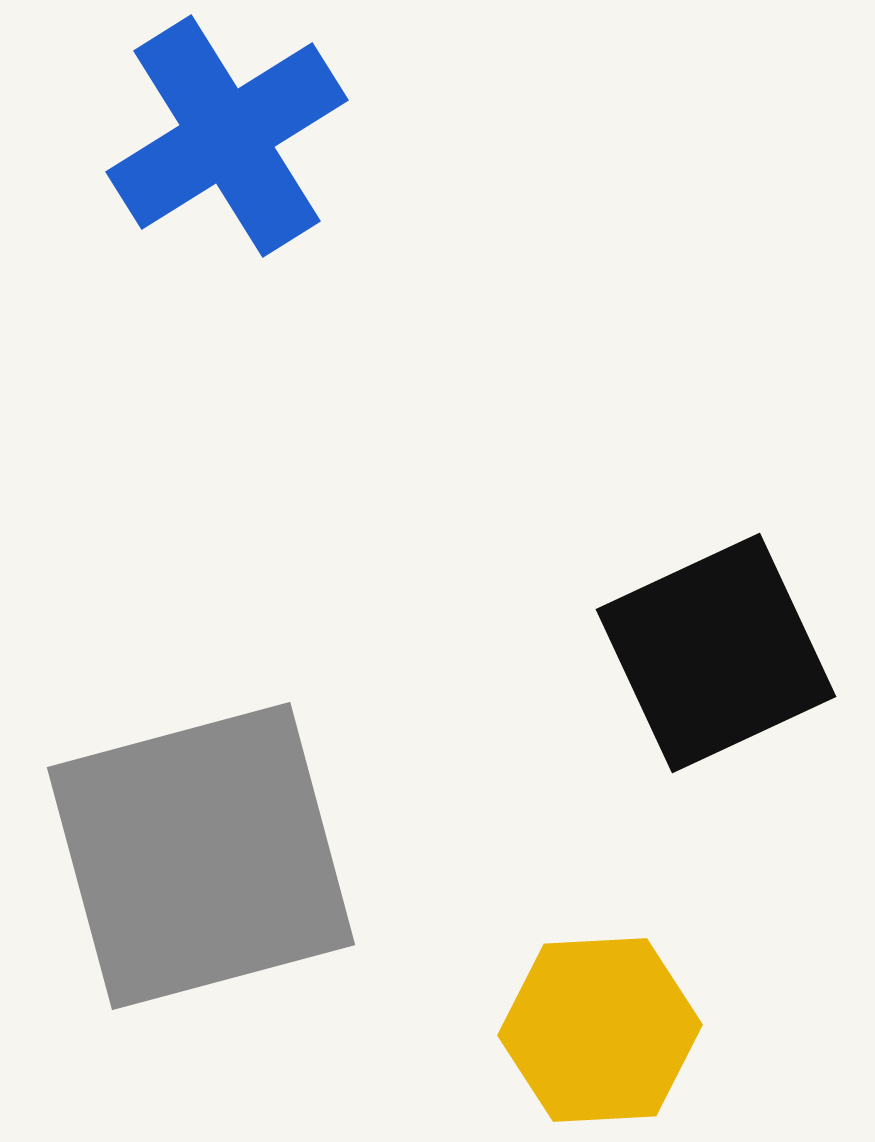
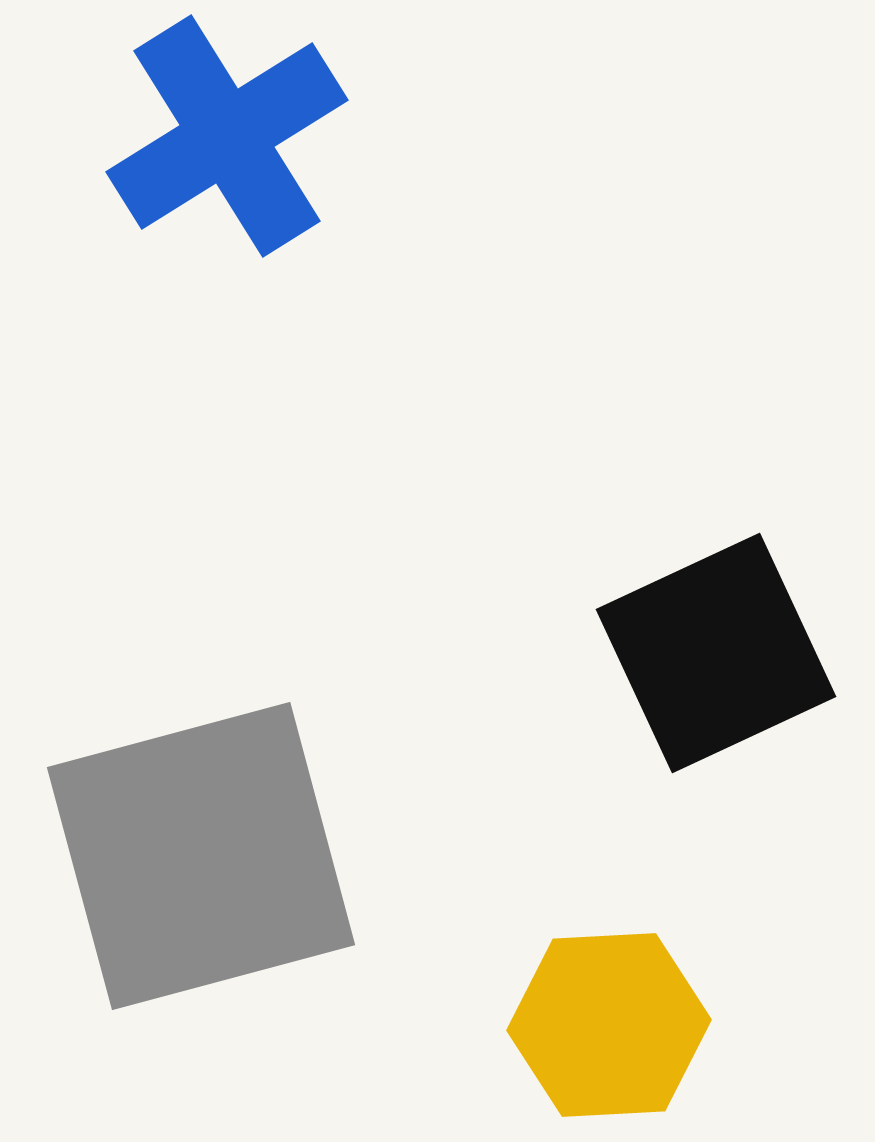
yellow hexagon: moved 9 px right, 5 px up
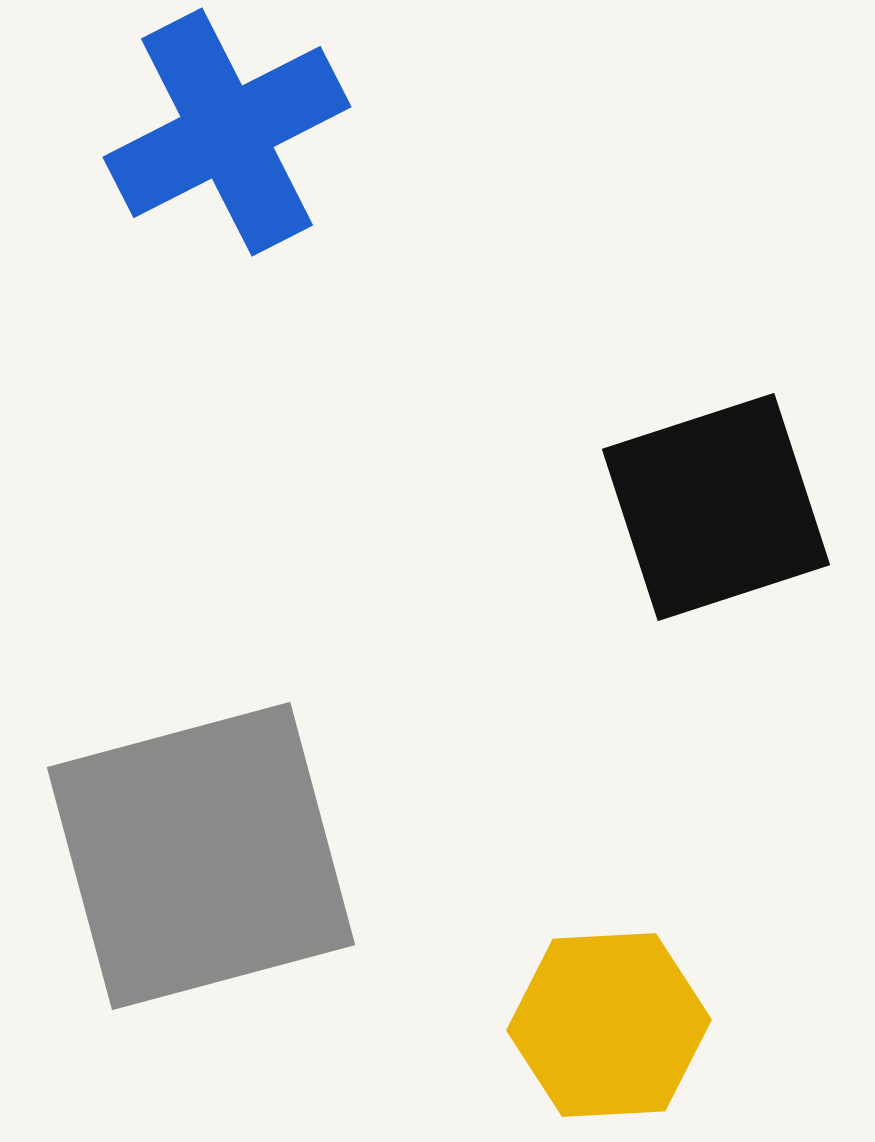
blue cross: moved 4 px up; rotated 5 degrees clockwise
black square: moved 146 px up; rotated 7 degrees clockwise
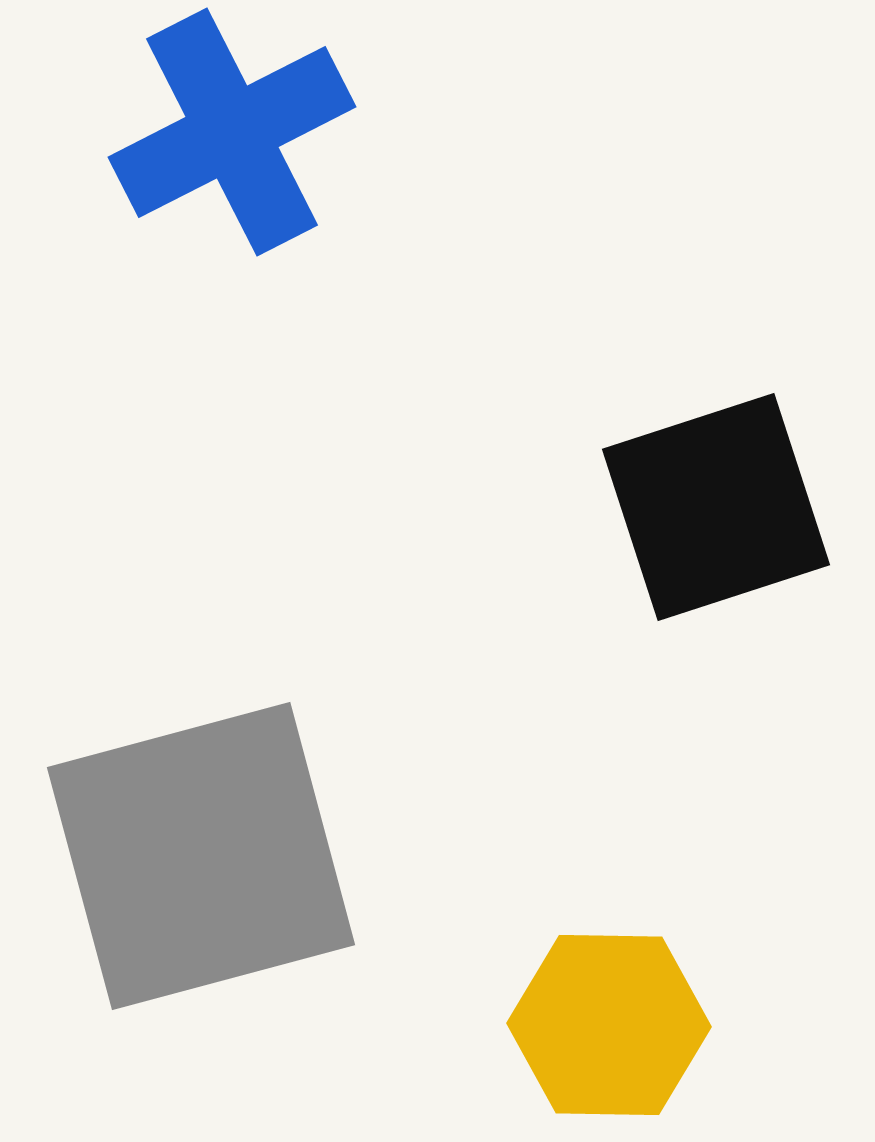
blue cross: moved 5 px right
yellow hexagon: rotated 4 degrees clockwise
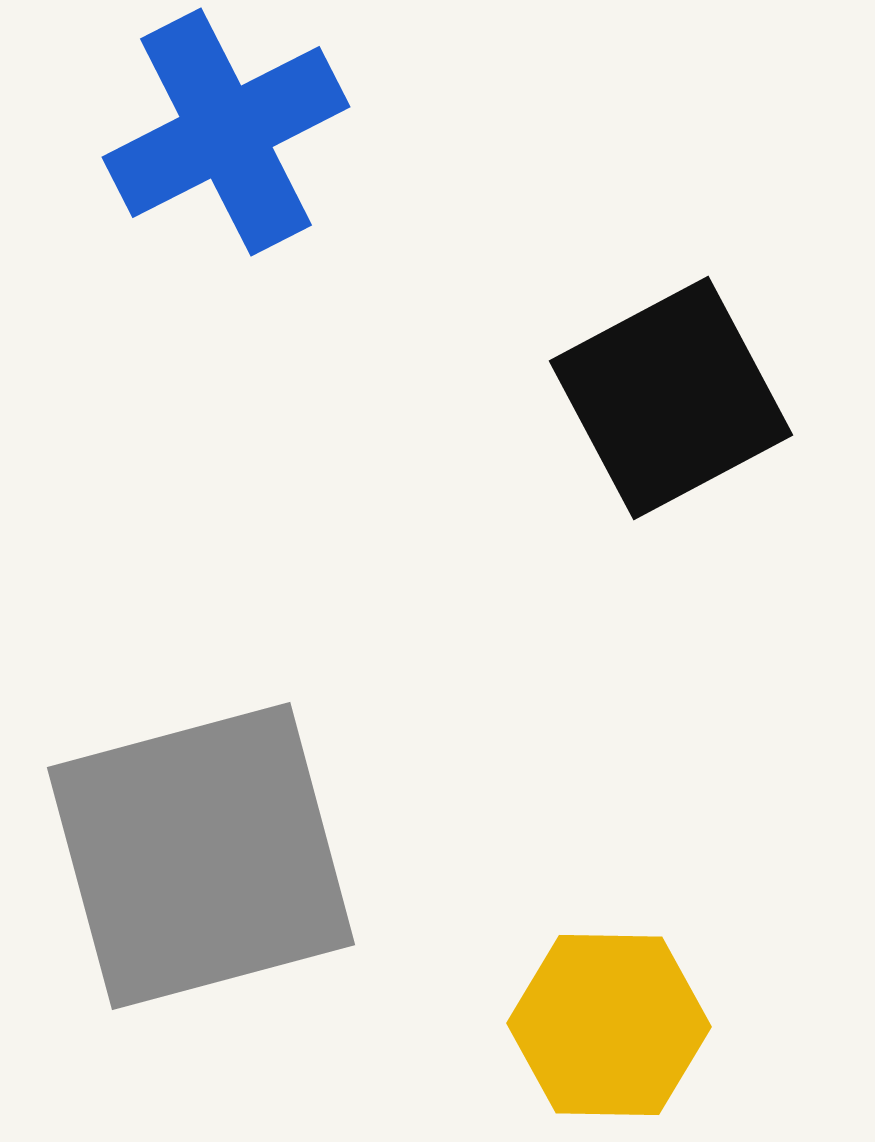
blue cross: moved 6 px left
black square: moved 45 px left, 109 px up; rotated 10 degrees counterclockwise
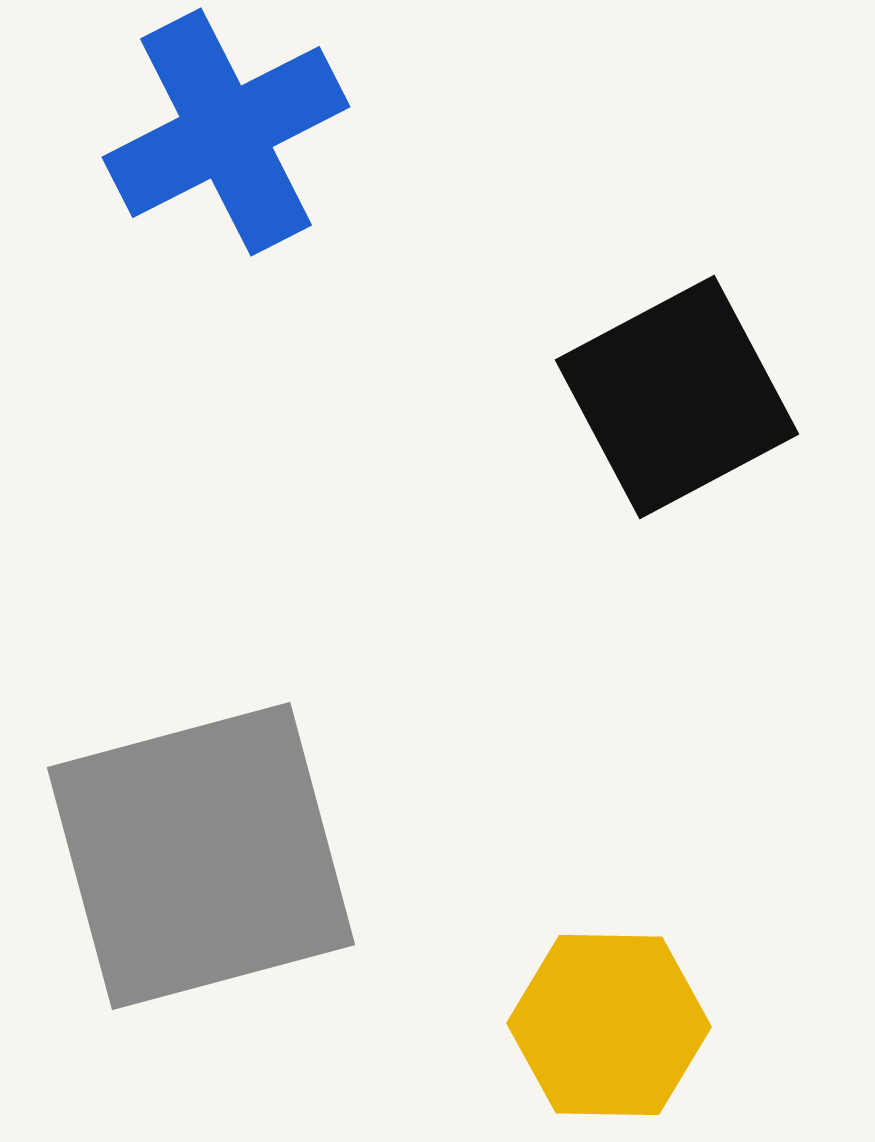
black square: moved 6 px right, 1 px up
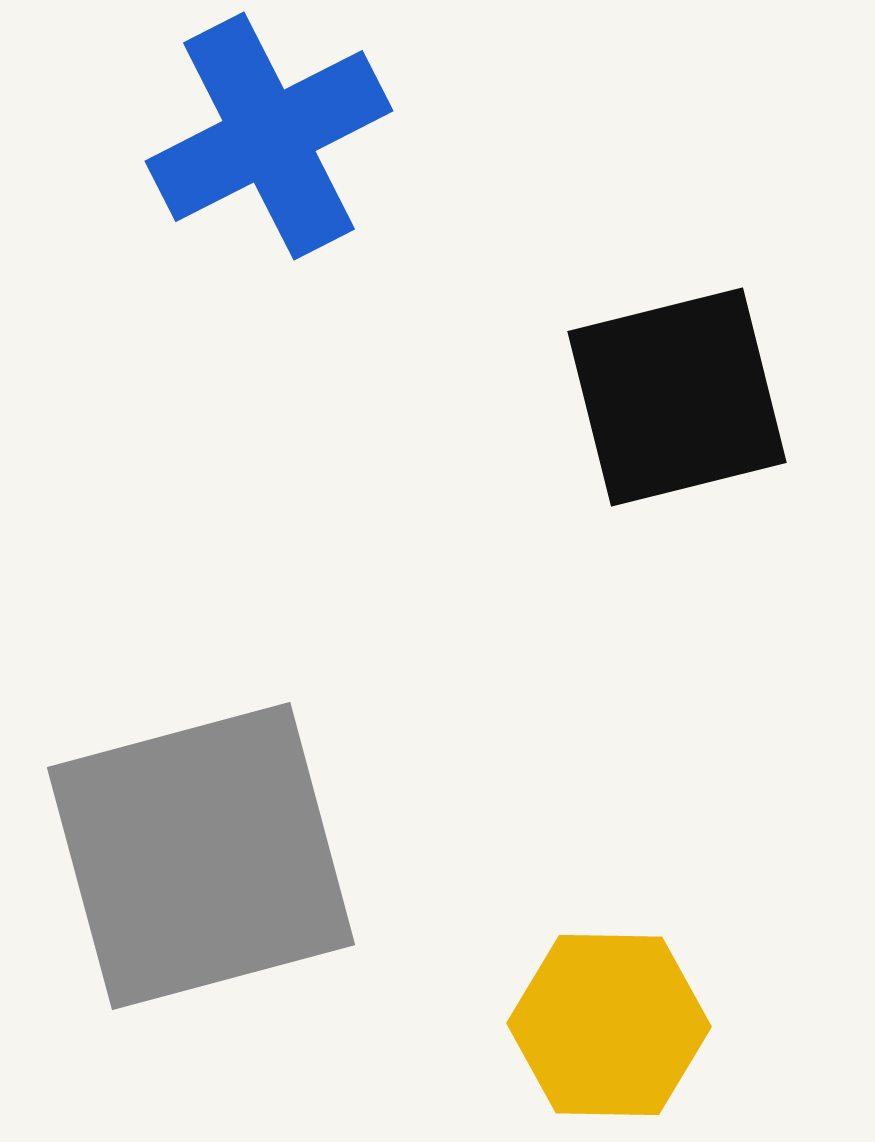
blue cross: moved 43 px right, 4 px down
black square: rotated 14 degrees clockwise
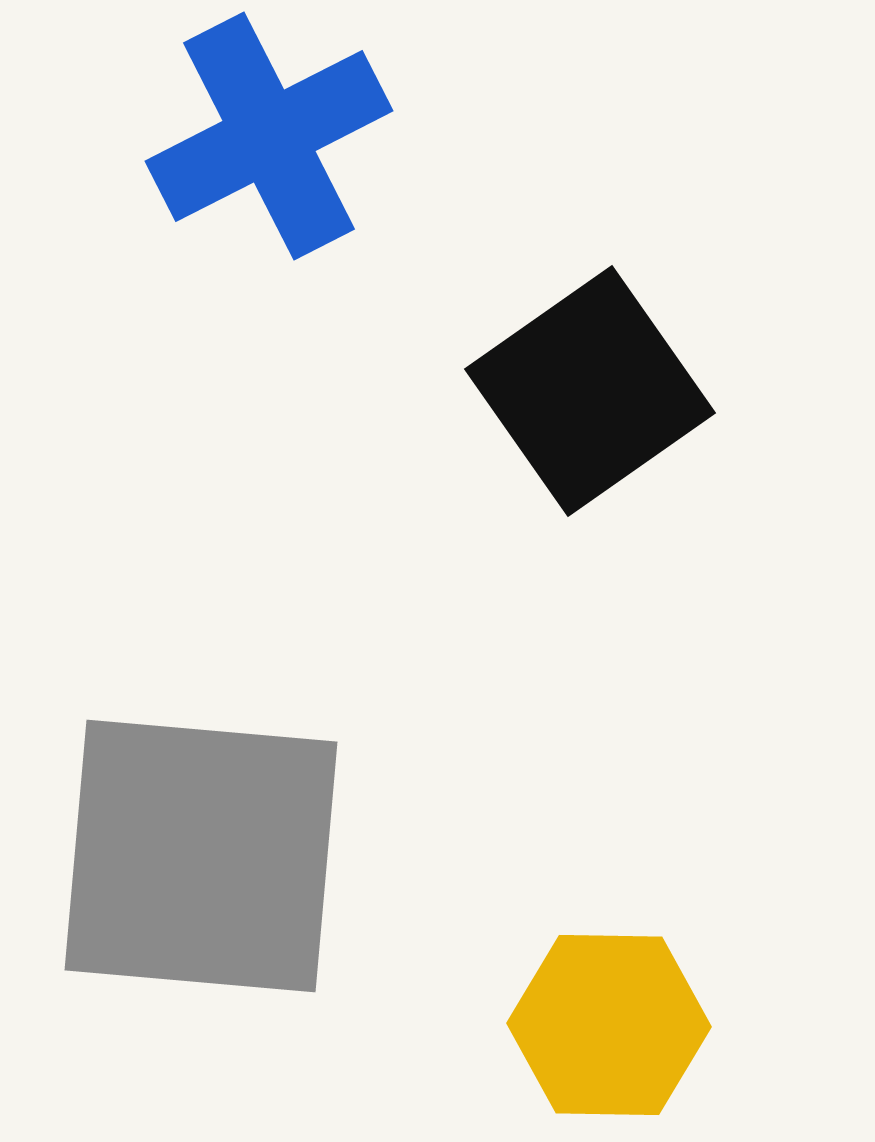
black square: moved 87 px left, 6 px up; rotated 21 degrees counterclockwise
gray square: rotated 20 degrees clockwise
